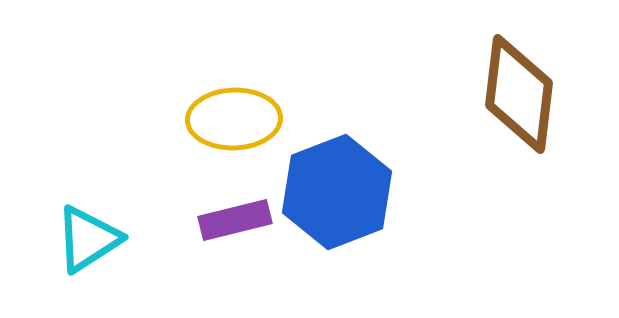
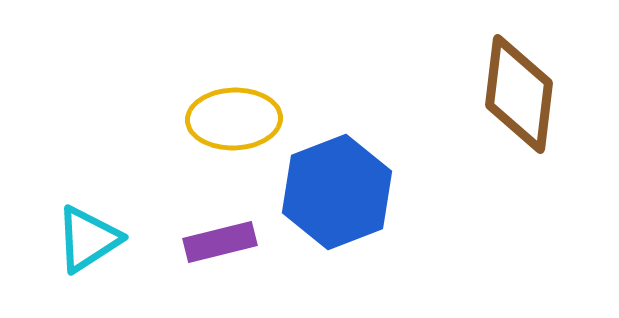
purple rectangle: moved 15 px left, 22 px down
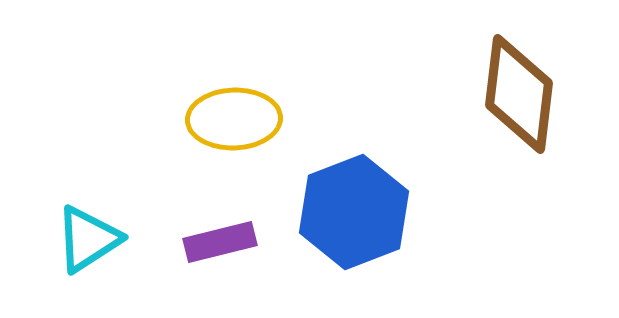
blue hexagon: moved 17 px right, 20 px down
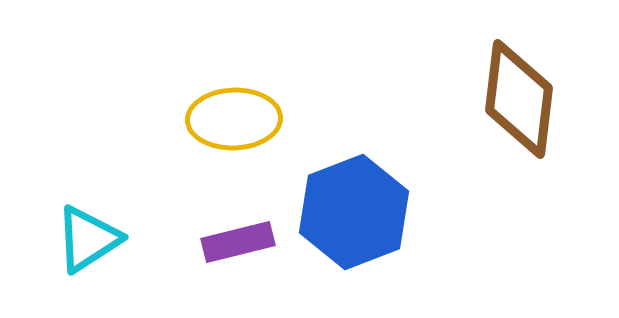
brown diamond: moved 5 px down
purple rectangle: moved 18 px right
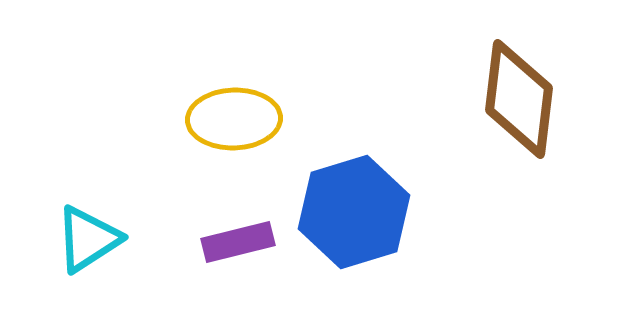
blue hexagon: rotated 4 degrees clockwise
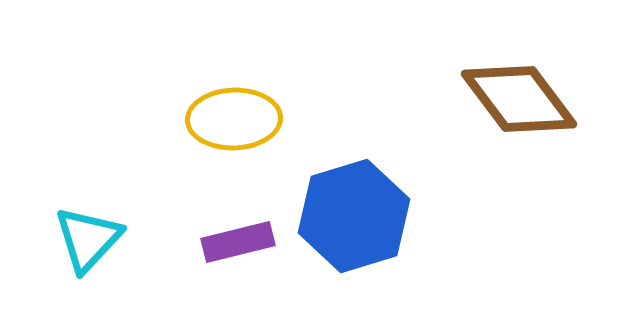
brown diamond: rotated 44 degrees counterclockwise
blue hexagon: moved 4 px down
cyan triangle: rotated 14 degrees counterclockwise
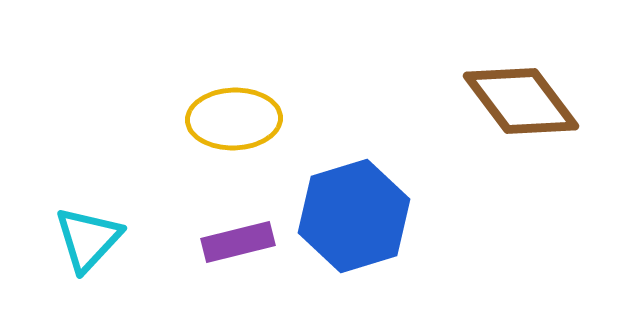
brown diamond: moved 2 px right, 2 px down
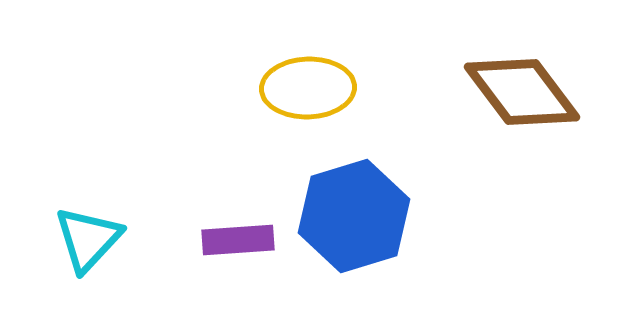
brown diamond: moved 1 px right, 9 px up
yellow ellipse: moved 74 px right, 31 px up
purple rectangle: moved 2 px up; rotated 10 degrees clockwise
